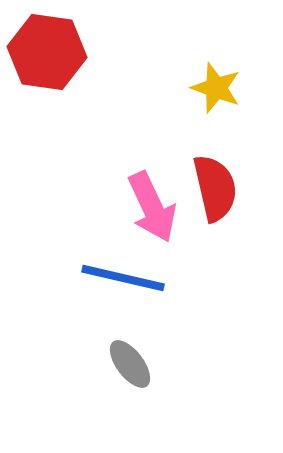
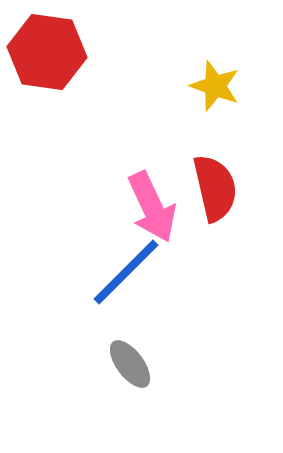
yellow star: moved 1 px left, 2 px up
blue line: moved 3 px right, 6 px up; rotated 58 degrees counterclockwise
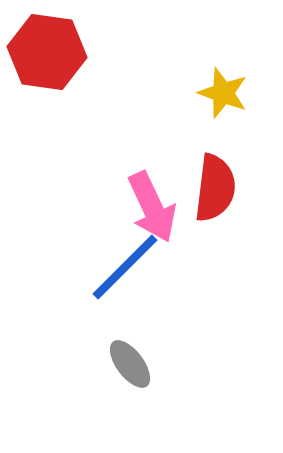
yellow star: moved 8 px right, 7 px down
red semicircle: rotated 20 degrees clockwise
blue line: moved 1 px left, 5 px up
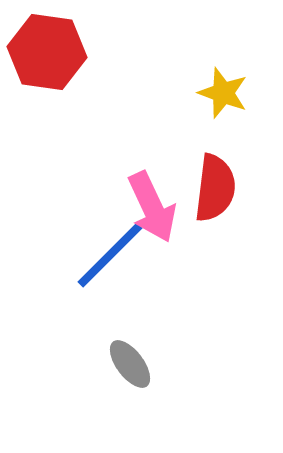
blue line: moved 15 px left, 12 px up
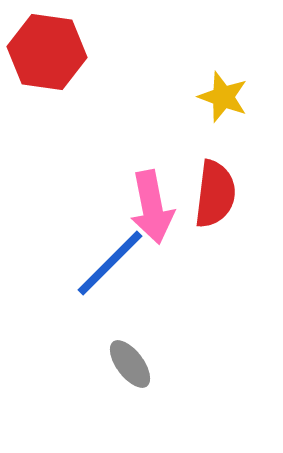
yellow star: moved 4 px down
red semicircle: moved 6 px down
pink arrow: rotated 14 degrees clockwise
blue line: moved 8 px down
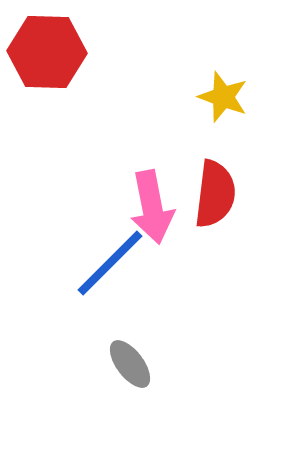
red hexagon: rotated 6 degrees counterclockwise
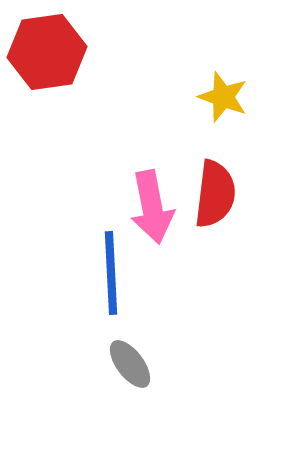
red hexagon: rotated 10 degrees counterclockwise
blue line: moved 1 px right, 10 px down; rotated 48 degrees counterclockwise
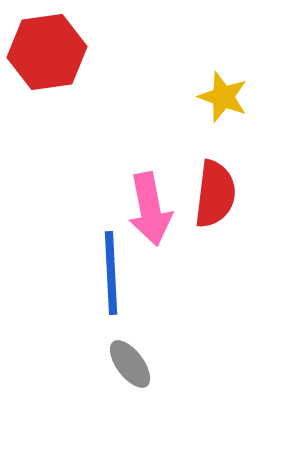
pink arrow: moved 2 px left, 2 px down
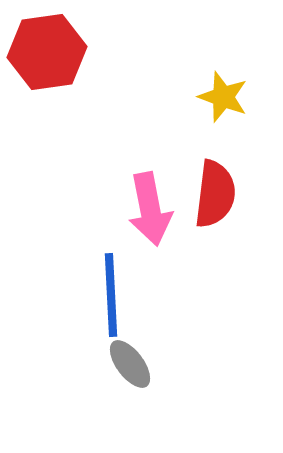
blue line: moved 22 px down
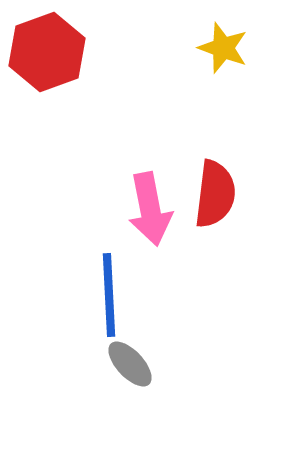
red hexagon: rotated 12 degrees counterclockwise
yellow star: moved 49 px up
blue line: moved 2 px left
gray ellipse: rotated 6 degrees counterclockwise
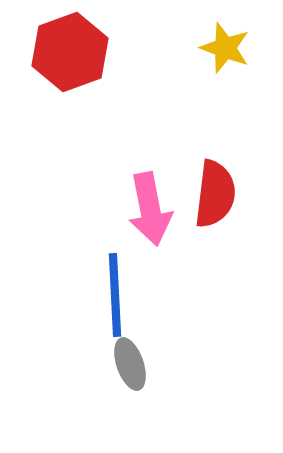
yellow star: moved 2 px right
red hexagon: moved 23 px right
blue line: moved 6 px right
gray ellipse: rotated 24 degrees clockwise
